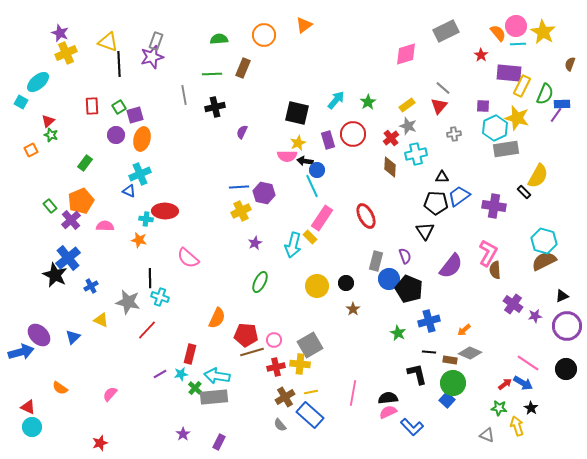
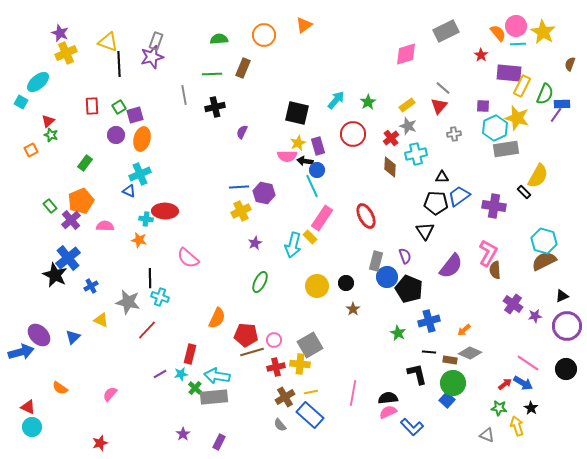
purple rectangle at (328, 140): moved 10 px left, 6 px down
blue circle at (389, 279): moved 2 px left, 2 px up
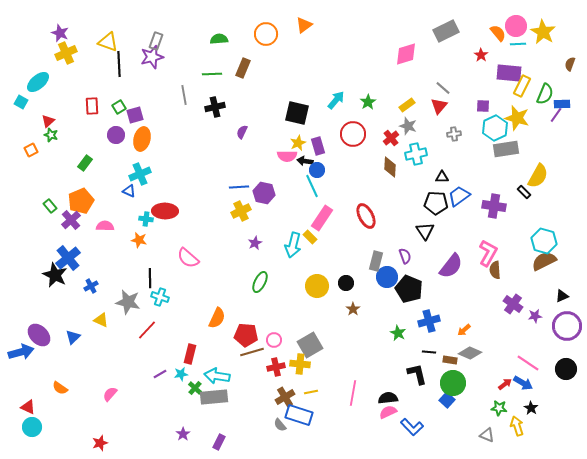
orange circle at (264, 35): moved 2 px right, 1 px up
blue rectangle at (310, 415): moved 11 px left; rotated 24 degrees counterclockwise
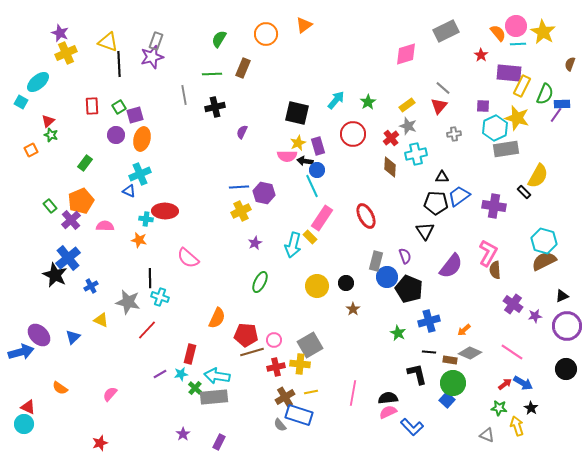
green semicircle at (219, 39): rotated 54 degrees counterclockwise
pink line at (528, 363): moved 16 px left, 11 px up
cyan circle at (32, 427): moved 8 px left, 3 px up
